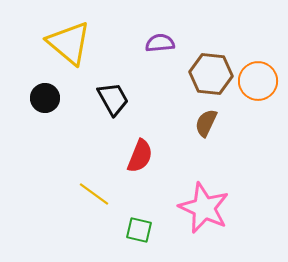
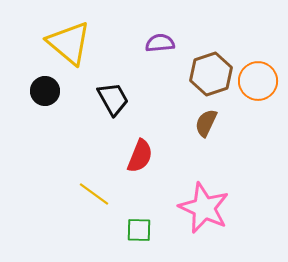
brown hexagon: rotated 24 degrees counterclockwise
black circle: moved 7 px up
green square: rotated 12 degrees counterclockwise
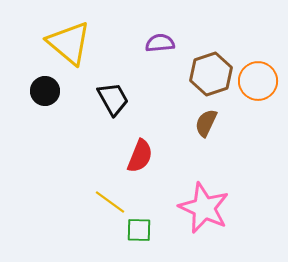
yellow line: moved 16 px right, 8 px down
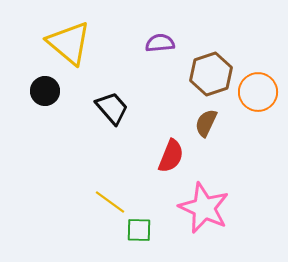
orange circle: moved 11 px down
black trapezoid: moved 1 px left, 9 px down; rotated 12 degrees counterclockwise
red semicircle: moved 31 px right
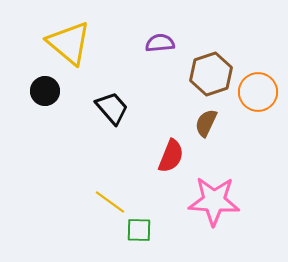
pink star: moved 10 px right, 7 px up; rotated 21 degrees counterclockwise
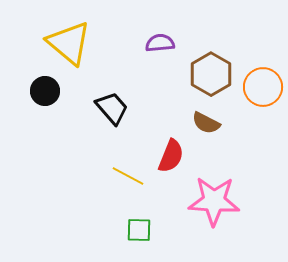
brown hexagon: rotated 12 degrees counterclockwise
orange circle: moved 5 px right, 5 px up
brown semicircle: rotated 88 degrees counterclockwise
yellow line: moved 18 px right, 26 px up; rotated 8 degrees counterclockwise
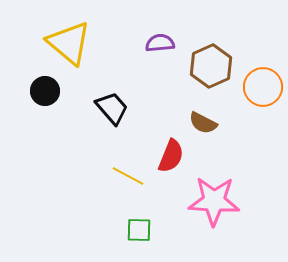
brown hexagon: moved 8 px up; rotated 6 degrees clockwise
brown semicircle: moved 3 px left
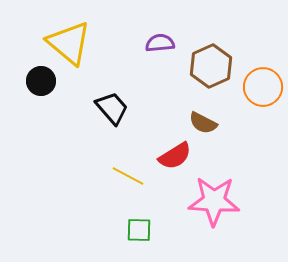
black circle: moved 4 px left, 10 px up
red semicircle: moved 4 px right; rotated 36 degrees clockwise
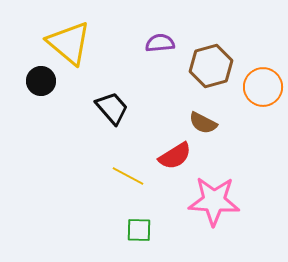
brown hexagon: rotated 9 degrees clockwise
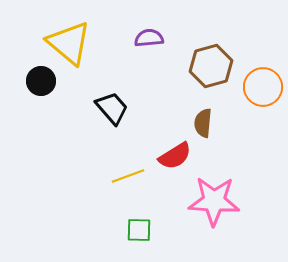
purple semicircle: moved 11 px left, 5 px up
brown semicircle: rotated 68 degrees clockwise
yellow line: rotated 48 degrees counterclockwise
